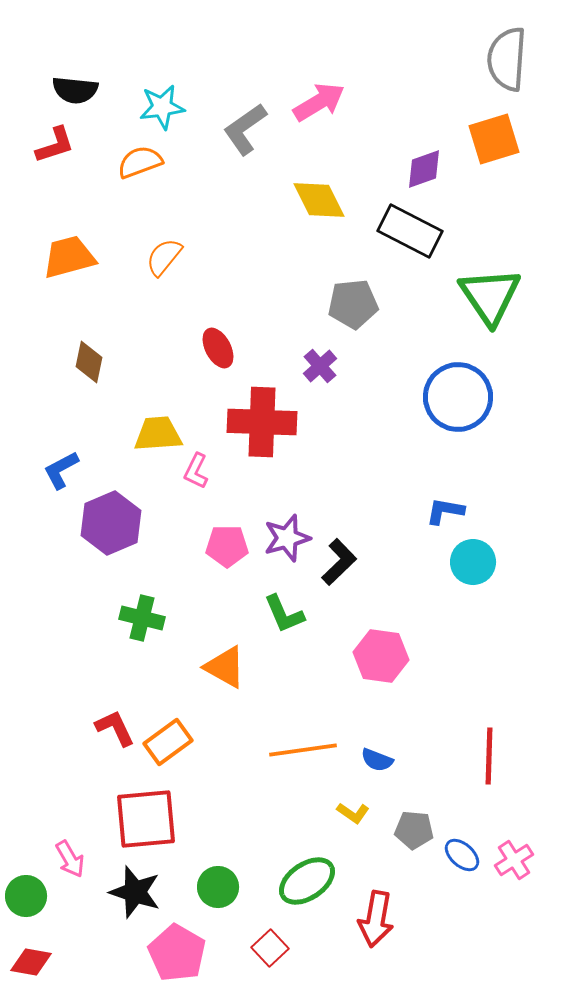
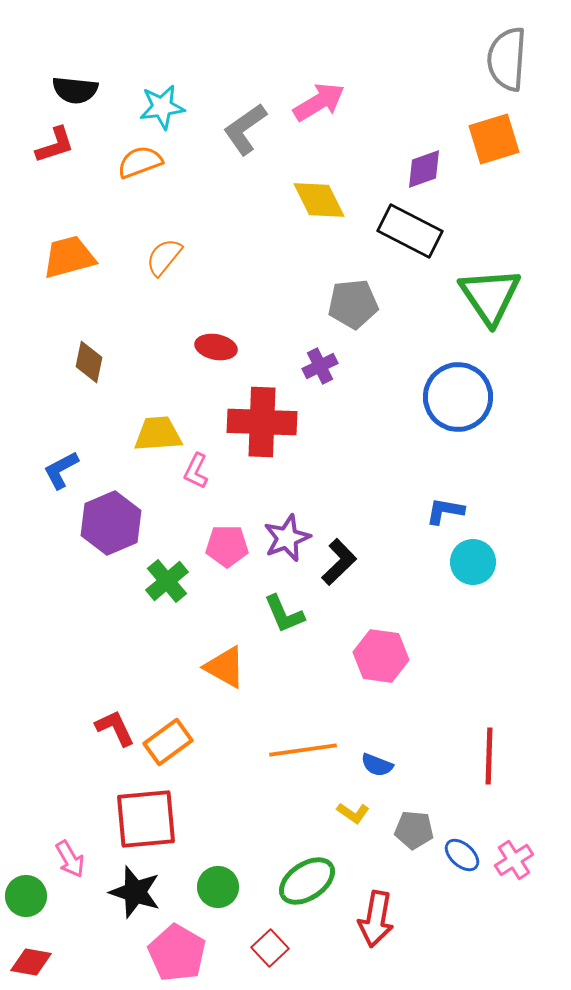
red ellipse at (218, 348): moved 2 px left, 1 px up; rotated 51 degrees counterclockwise
purple cross at (320, 366): rotated 16 degrees clockwise
purple star at (287, 538): rotated 6 degrees counterclockwise
green cross at (142, 618): moved 25 px right, 37 px up; rotated 36 degrees clockwise
blue semicircle at (377, 760): moved 5 px down
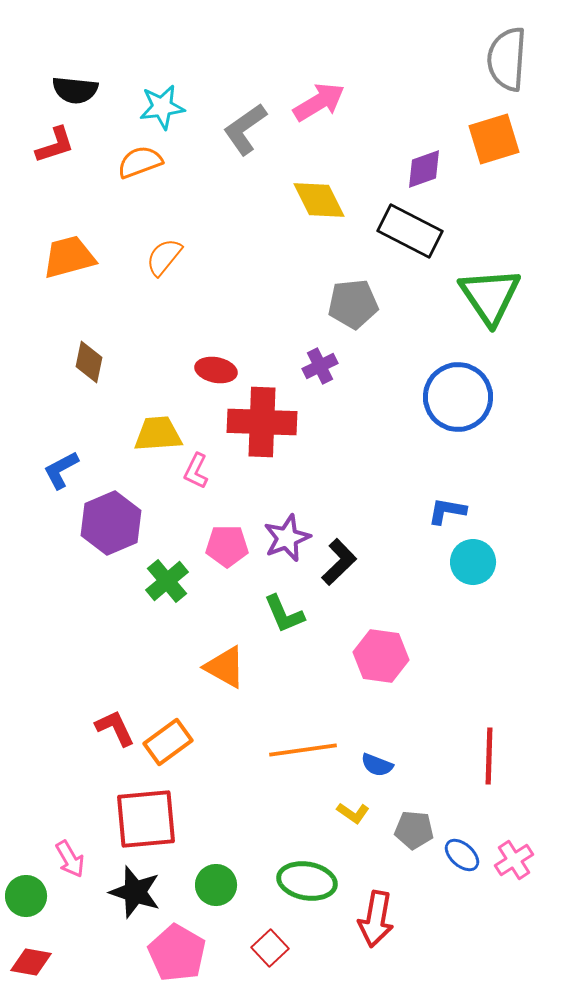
red ellipse at (216, 347): moved 23 px down
blue L-shape at (445, 511): moved 2 px right
green ellipse at (307, 881): rotated 44 degrees clockwise
green circle at (218, 887): moved 2 px left, 2 px up
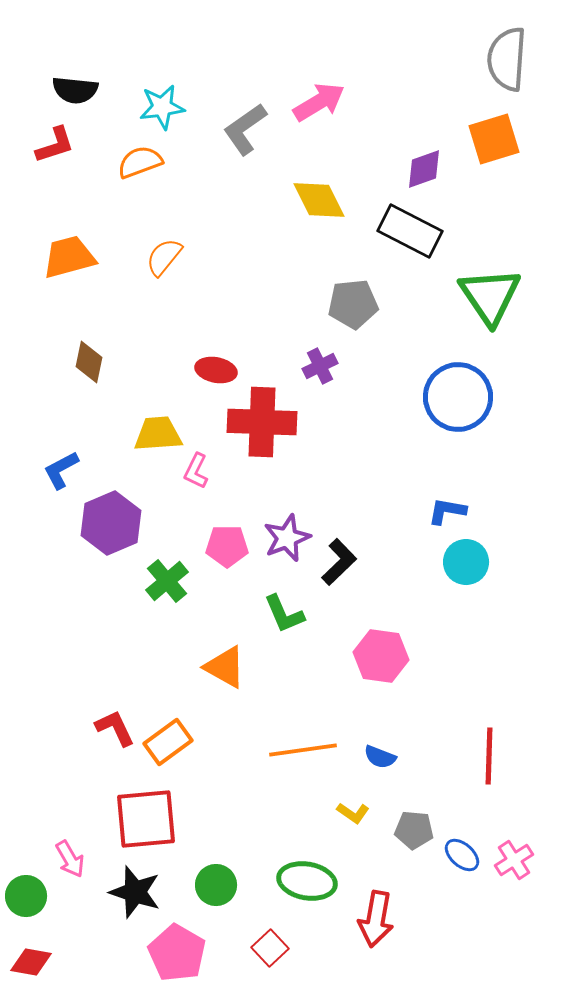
cyan circle at (473, 562): moved 7 px left
blue semicircle at (377, 765): moved 3 px right, 8 px up
